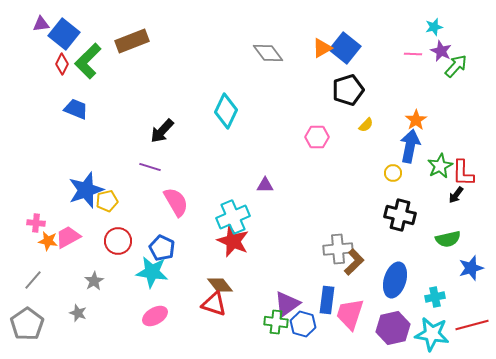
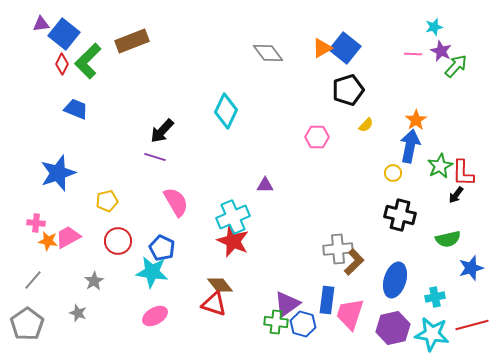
purple line at (150, 167): moved 5 px right, 10 px up
blue star at (86, 190): moved 28 px left, 17 px up
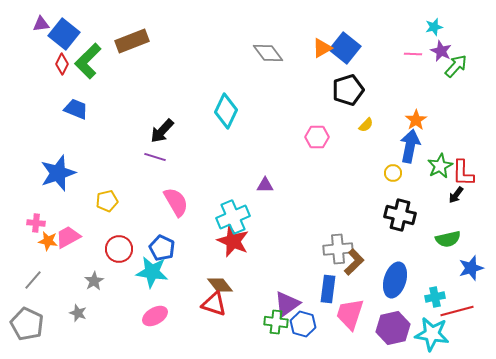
red circle at (118, 241): moved 1 px right, 8 px down
blue rectangle at (327, 300): moved 1 px right, 11 px up
gray pentagon at (27, 324): rotated 12 degrees counterclockwise
red line at (472, 325): moved 15 px left, 14 px up
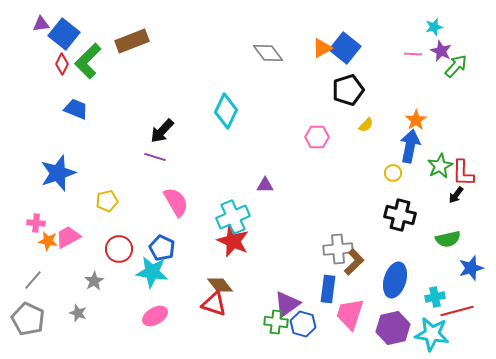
gray pentagon at (27, 324): moved 1 px right, 5 px up
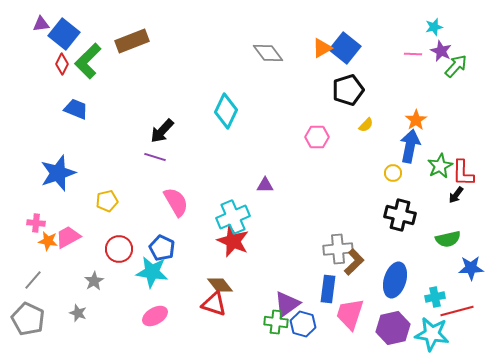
blue star at (471, 268): rotated 15 degrees clockwise
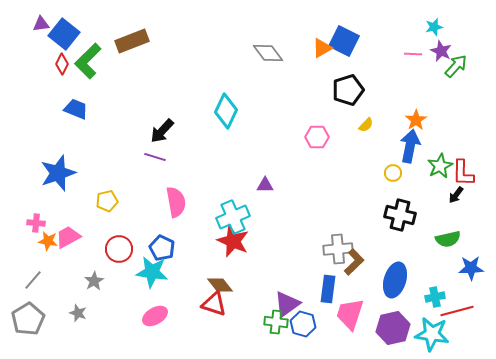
blue square at (345, 48): moved 1 px left, 7 px up; rotated 12 degrees counterclockwise
pink semicircle at (176, 202): rotated 20 degrees clockwise
gray pentagon at (28, 319): rotated 16 degrees clockwise
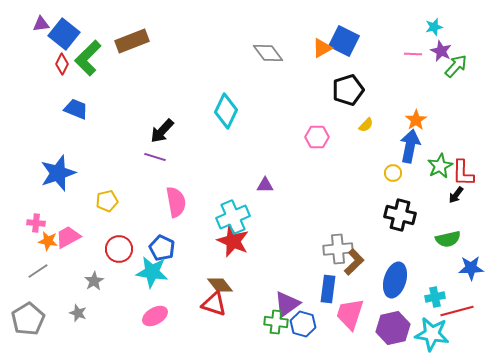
green L-shape at (88, 61): moved 3 px up
gray line at (33, 280): moved 5 px right, 9 px up; rotated 15 degrees clockwise
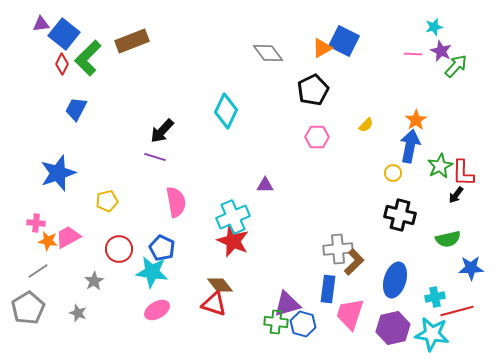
black pentagon at (348, 90): moved 35 px left; rotated 8 degrees counterclockwise
blue trapezoid at (76, 109): rotated 85 degrees counterclockwise
purple triangle at (287, 304): rotated 20 degrees clockwise
pink ellipse at (155, 316): moved 2 px right, 6 px up
gray pentagon at (28, 319): moved 11 px up
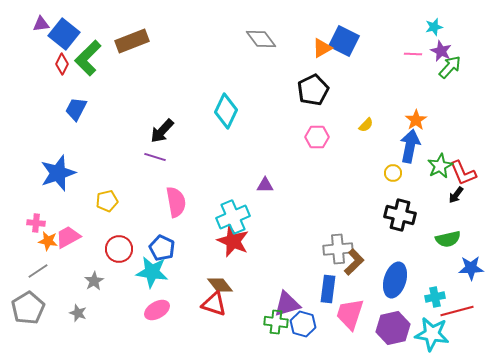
gray diamond at (268, 53): moved 7 px left, 14 px up
green arrow at (456, 66): moved 6 px left, 1 px down
red L-shape at (463, 173): rotated 24 degrees counterclockwise
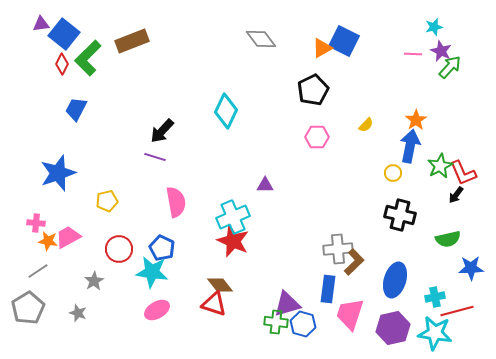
cyan star at (432, 334): moved 3 px right, 1 px up
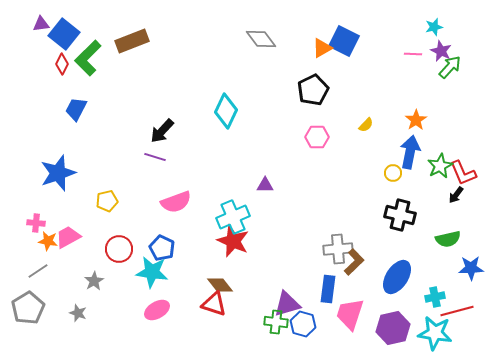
blue arrow at (410, 146): moved 6 px down
pink semicircle at (176, 202): rotated 80 degrees clockwise
blue ellipse at (395, 280): moved 2 px right, 3 px up; rotated 16 degrees clockwise
